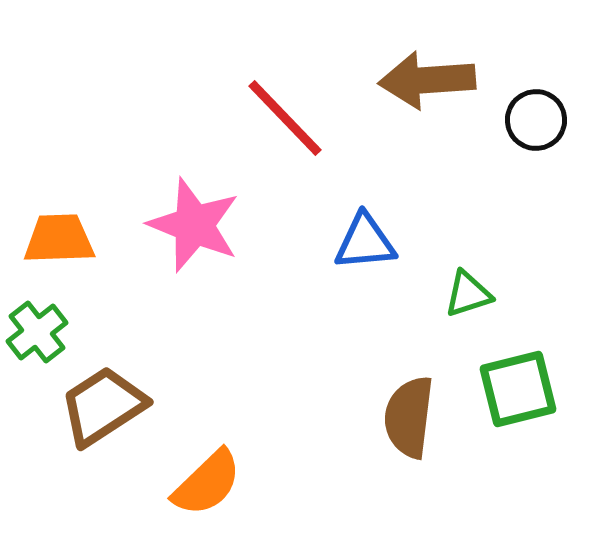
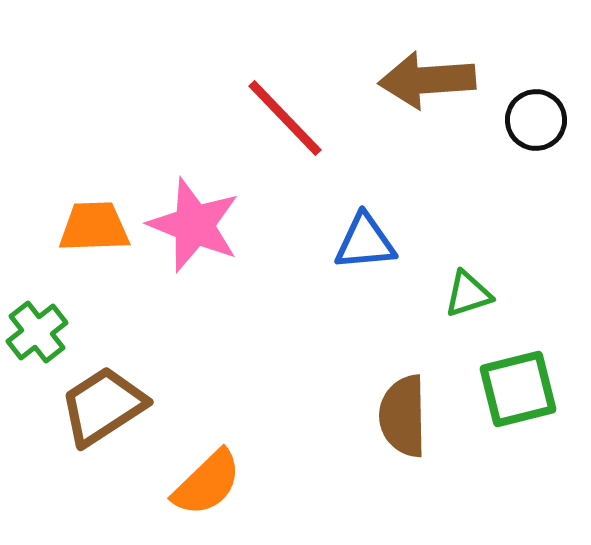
orange trapezoid: moved 35 px right, 12 px up
brown semicircle: moved 6 px left, 1 px up; rotated 8 degrees counterclockwise
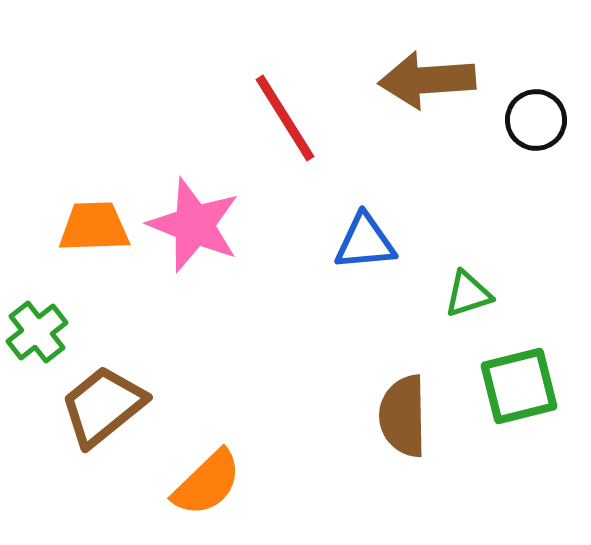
red line: rotated 12 degrees clockwise
green square: moved 1 px right, 3 px up
brown trapezoid: rotated 6 degrees counterclockwise
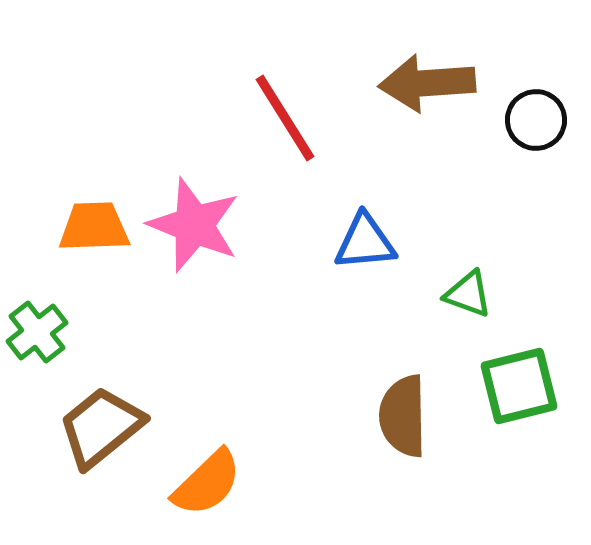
brown arrow: moved 3 px down
green triangle: rotated 38 degrees clockwise
brown trapezoid: moved 2 px left, 21 px down
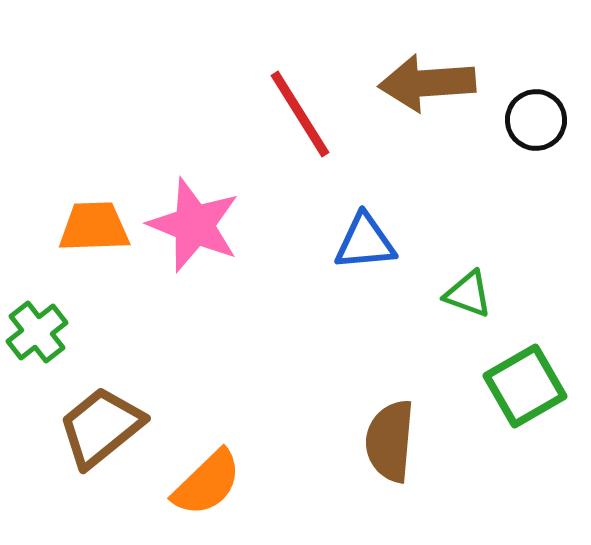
red line: moved 15 px right, 4 px up
green square: moved 6 px right; rotated 16 degrees counterclockwise
brown semicircle: moved 13 px left, 25 px down; rotated 6 degrees clockwise
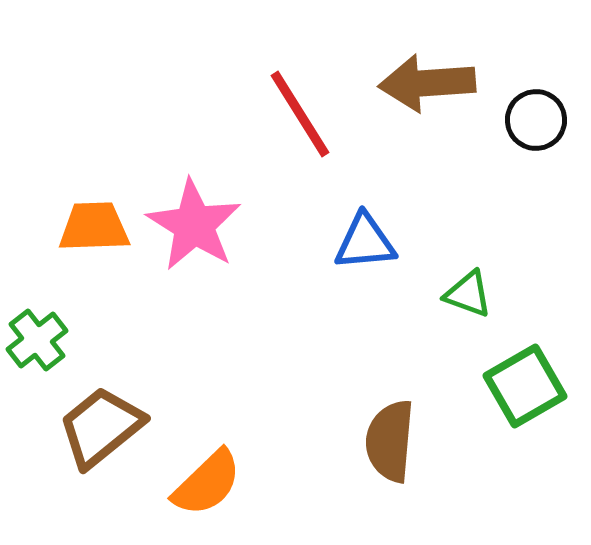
pink star: rotated 10 degrees clockwise
green cross: moved 8 px down
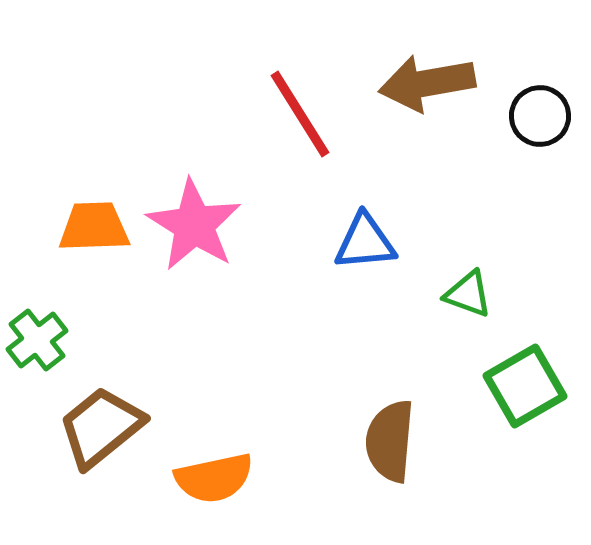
brown arrow: rotated 6 degrees counterclockwise
black circle: moved 4 px right, 4 px up
orange semicircle: moved 7 px right, 5 px up; rotated 32 degrees clockwise
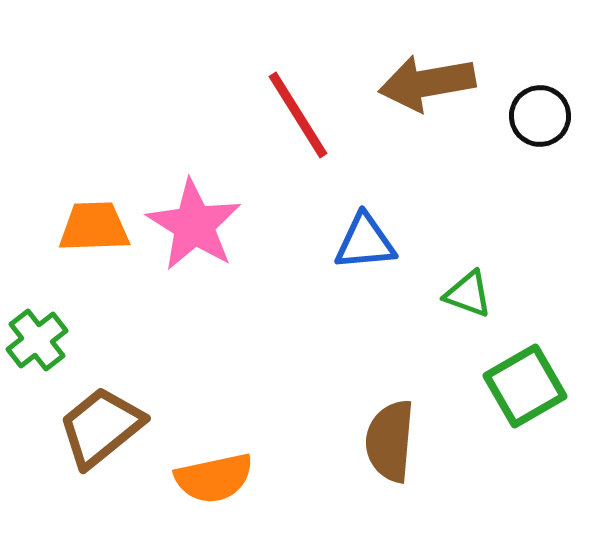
red line: moved 2 px left, 1 px down
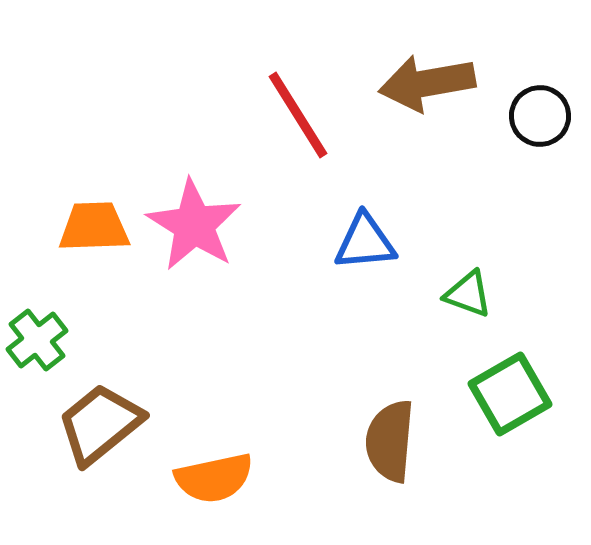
green square: moved 15 px left, 8 px down
brown trapezoid: moved 1 px left, 3 px up
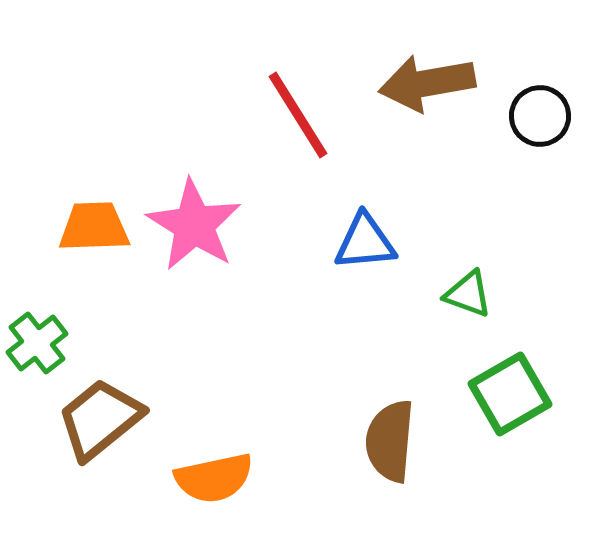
green cross: moved 3 px down
brown trapezoid: moved 5 px up
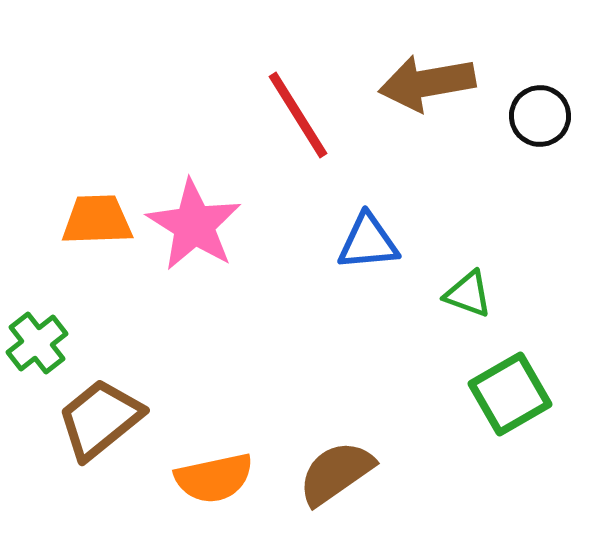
orange trapezoid: moved 3 px right, 7 px up
blue triangle: moved 3 px right
brown semicircle: moved 54 px left, 32 px down; rotated 50 degrees clockwise
